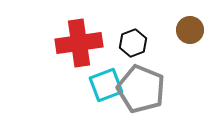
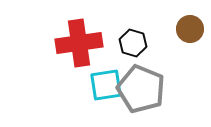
brown circle: moved 1 px up
black hexagon: rotated 24 degrees counterclockwise
cyan square: rotated 12 degrees clockwise
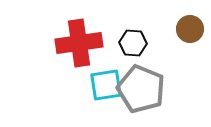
black hexagon: rotated 12 degrees counterclockwise
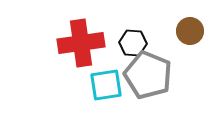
brown circle: moved 2 px down
red cross: moved 2 px right
gray pentagon: moved 7 px right, 14 px up
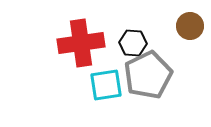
brown circle: moved 5 px up
gray pentagon: rotated 24 degrees clockwise
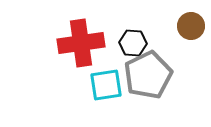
brown circle: moved 1 px right
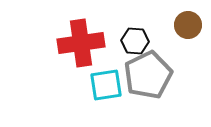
brown circle: moved 3 px left, 1 px up
black hexagon: moved 2 px right, 2 px up
